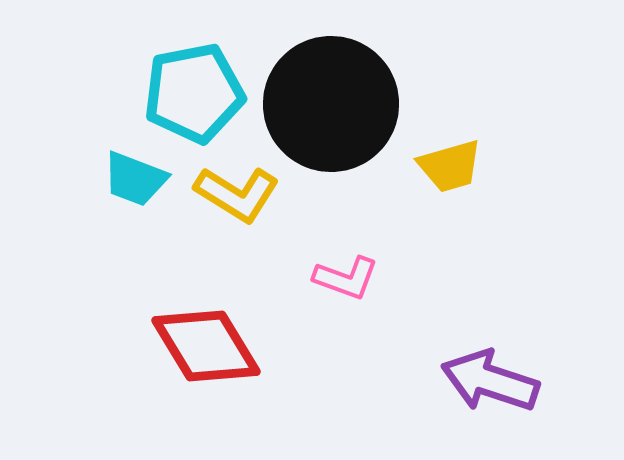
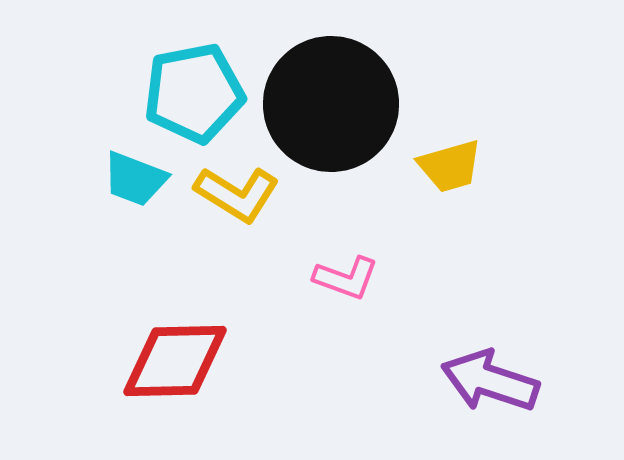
red diamond: moved 31 px left, 15 px down; rotated 60 degrees counterclockwise
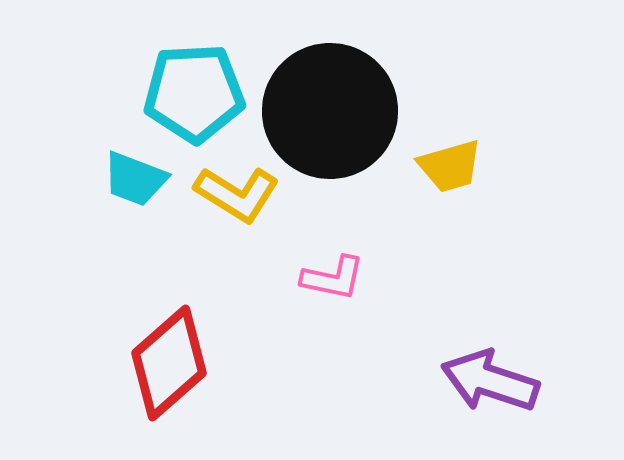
cyan pentagon: rotated 8 degrees clockwise
black circle: moved 1 px left, 7 px down
pink L-shape: moved 13 px left; rotated 8 degrees counterclockwise
red diamond: moved 6 px left, 2 px down; rotated 40 degrees counterclockwise
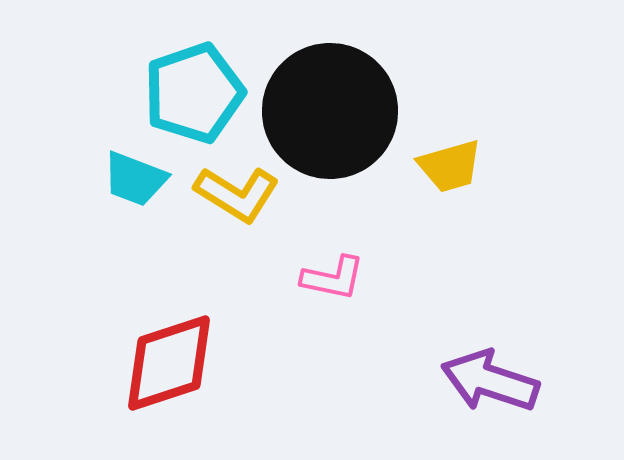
cyan pentagon: rotated 16 degrees counterclockwise
red diamond: rotated 23 degrees clockwise
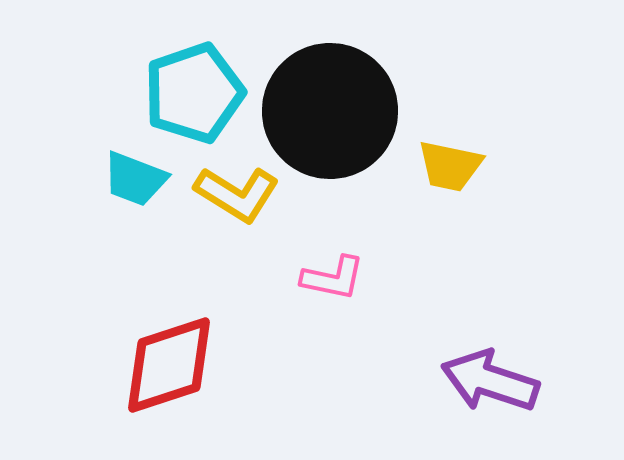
yellow trapezoid: rotated 28 degrees clockwise
red diamond: moved 2 px down
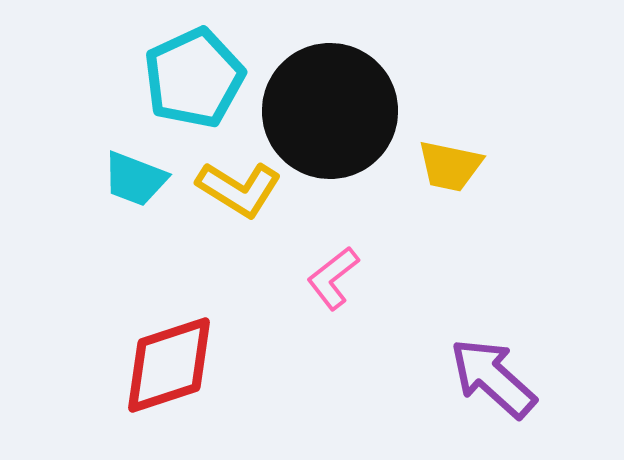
cyan pentagon: moved 15 px up; rotated 6 degrees counterclockwise
yellow L-shape: moved 2 px right, 5 px up
pink L-shape: rotated 130 degrees clockwise
purple arrow: moved 3 px right, 3 px up; rotated 24 degrees clockwise
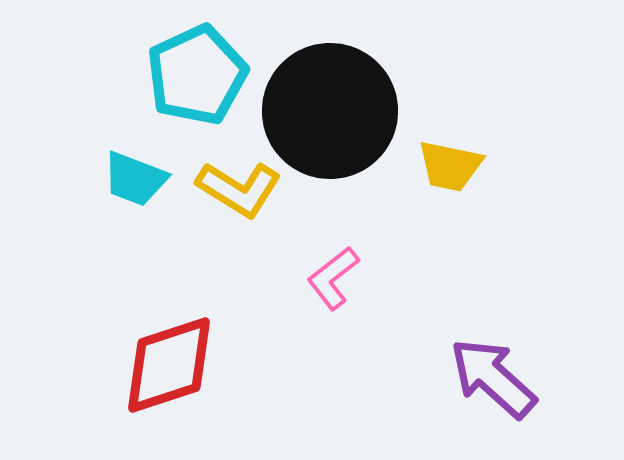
cyan pentagon: moved 3 px right, 3 px up
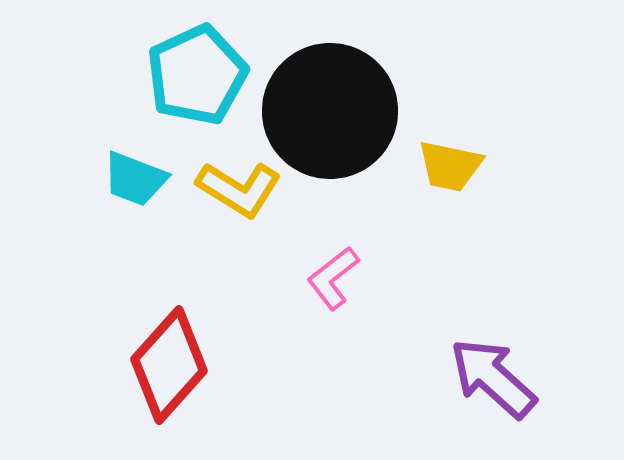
red diamond: rotated 30 degrees counterclockwise
